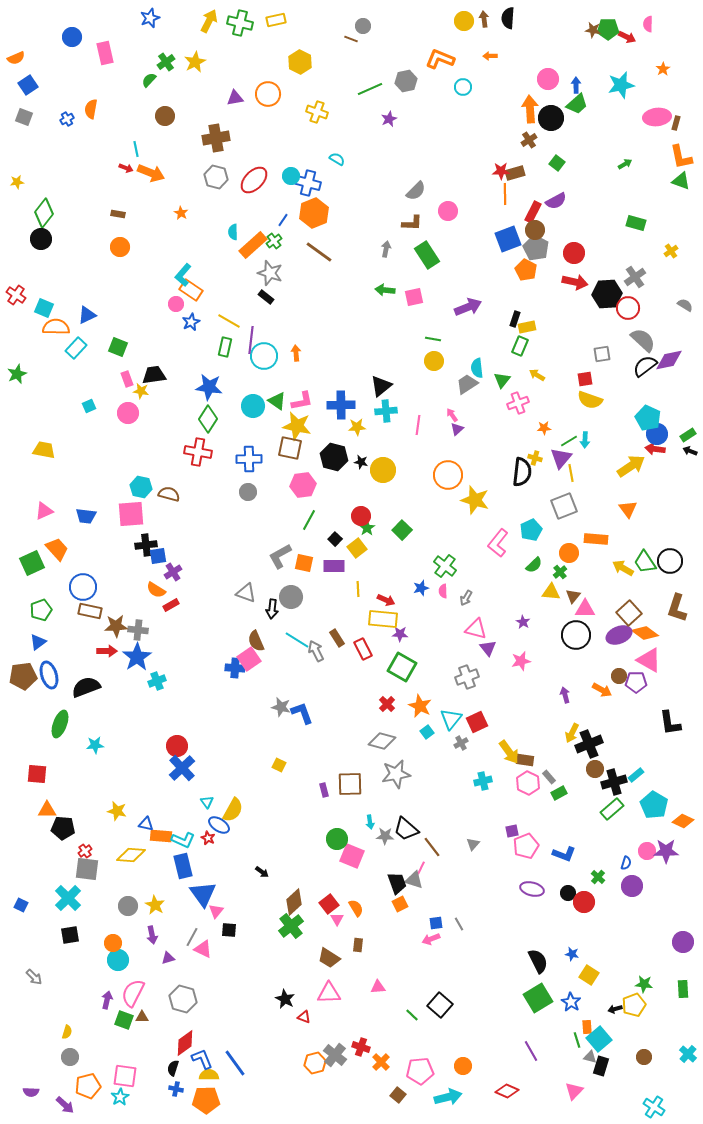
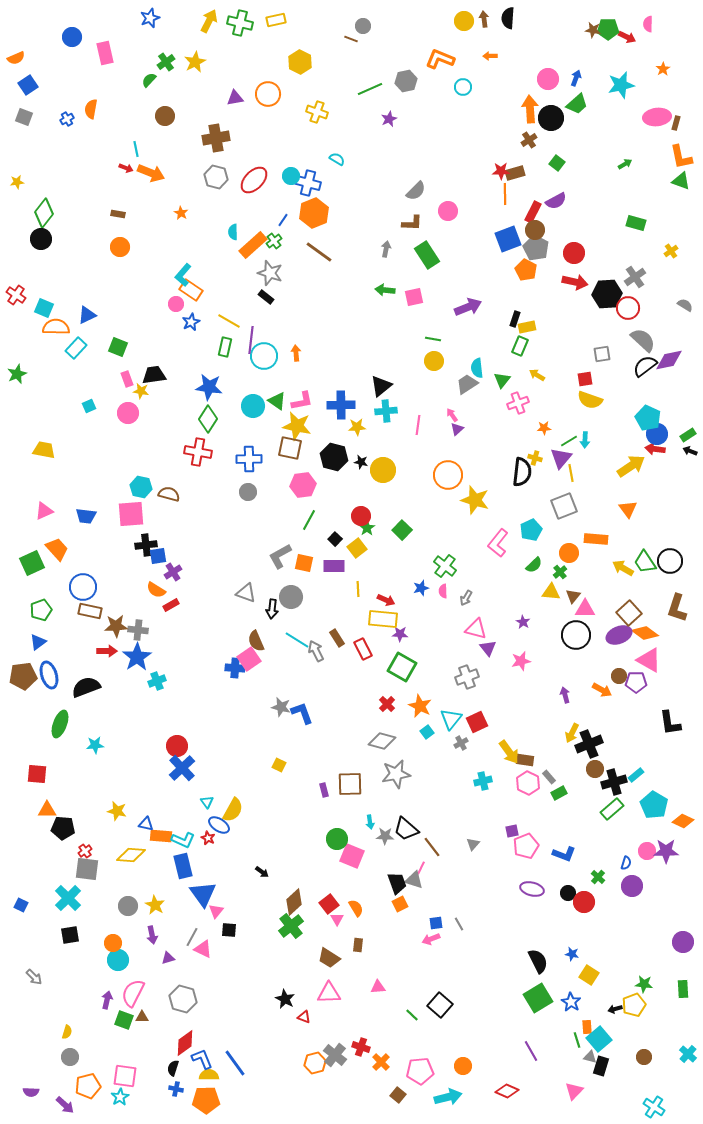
blue arrow at (576, 85): moved 7 px up; rotated 21 degrees clockwise
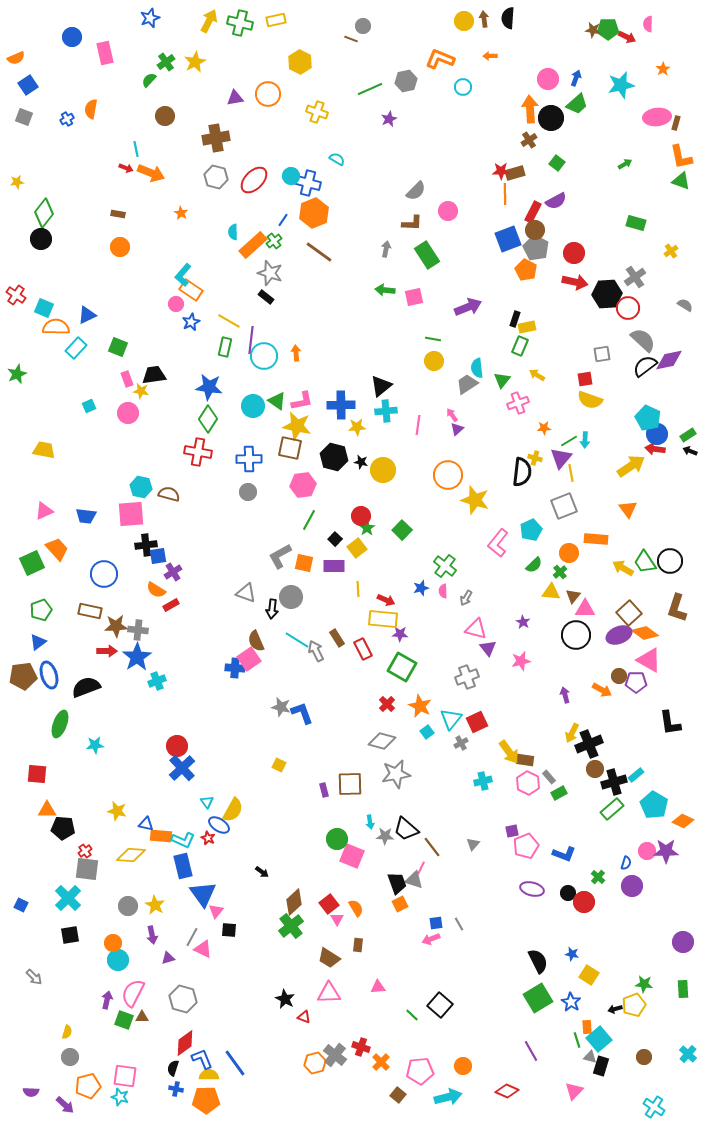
blue circle at (83, 587): moved 21 px right, 13 px up
cyan star at (120, 1097): rotated 24 degrees counterclockwise
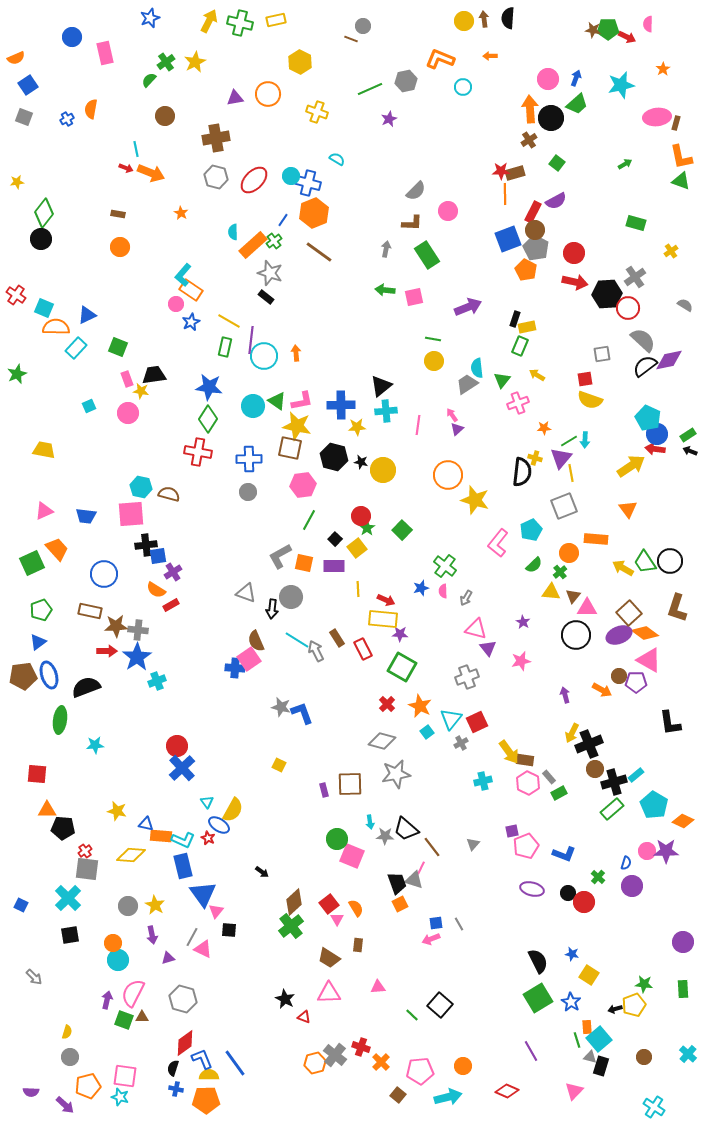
pink triangle at (585, 609): moved 2 px right, 1 px up
green ellipse at (60, 724): moved 4 px up; rotated 12 degrees counterclockwise
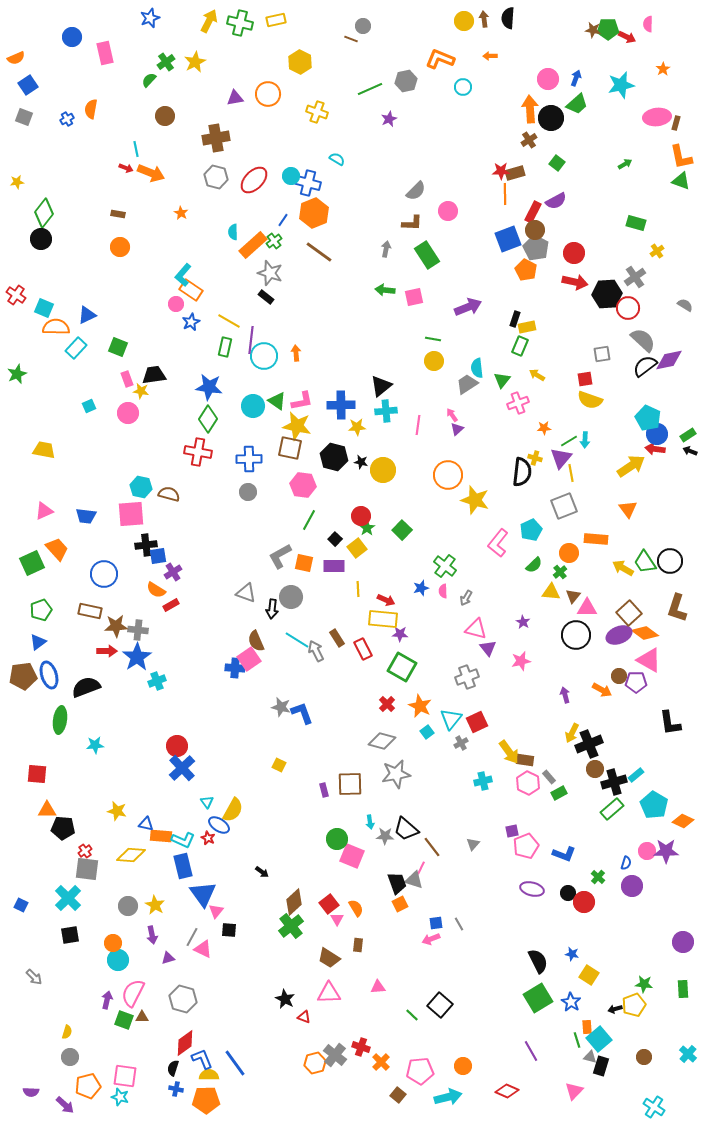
yellow cross at (671, 251): moved 14 px left
pink hexagon at (303, 485): rotated 15 degrees clockwise
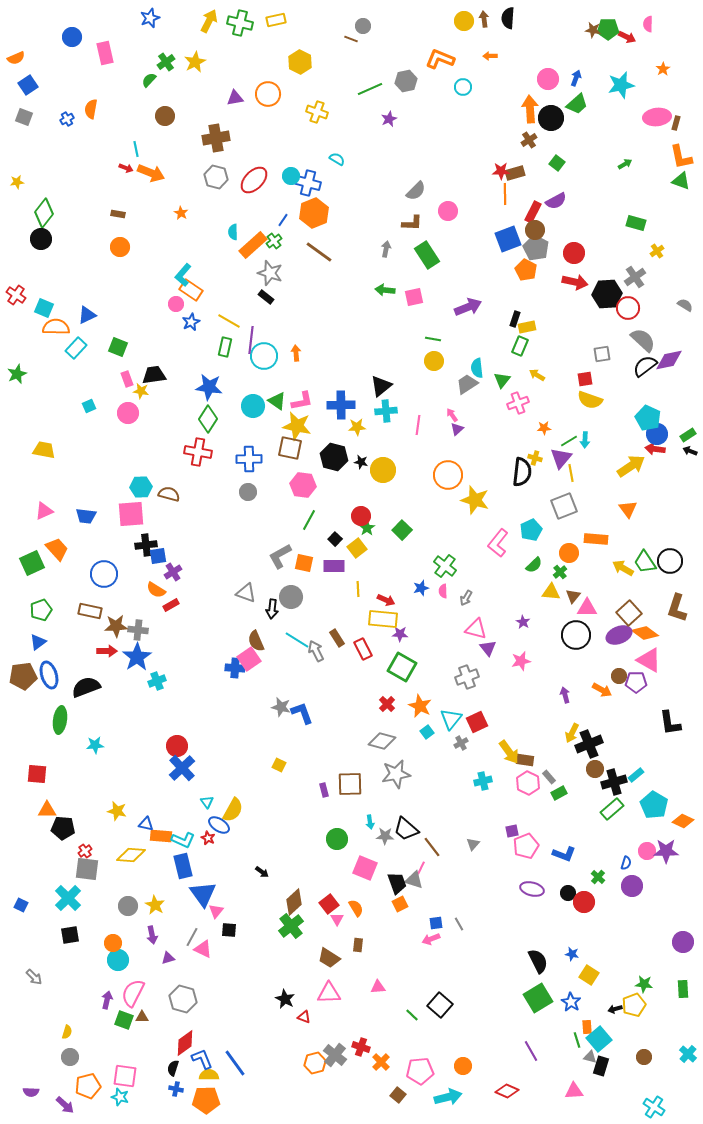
cyan hexagon at (141, 487): rotated 15 degrees counterclockwise
pink square at (352, 856): moved 13 px right, 12 px down
pink triangle at (574, 1091): rotated 42 degrees clockwise
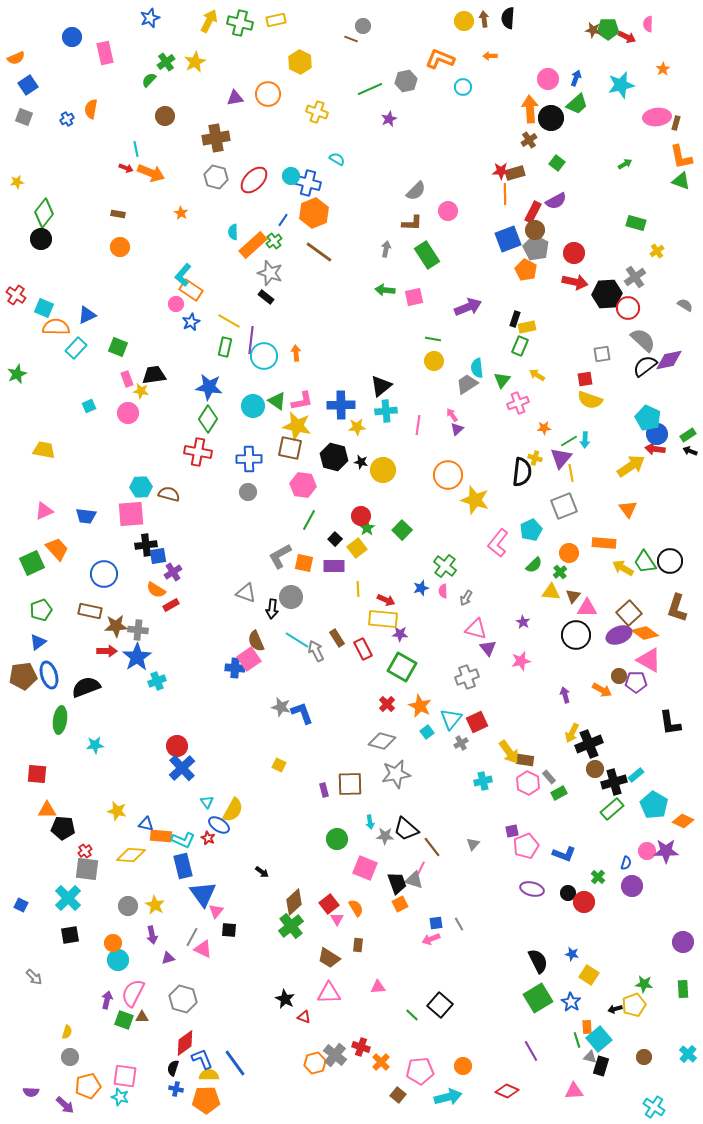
orange rectangle at (596, 539): moved 8 px right, 4 px down
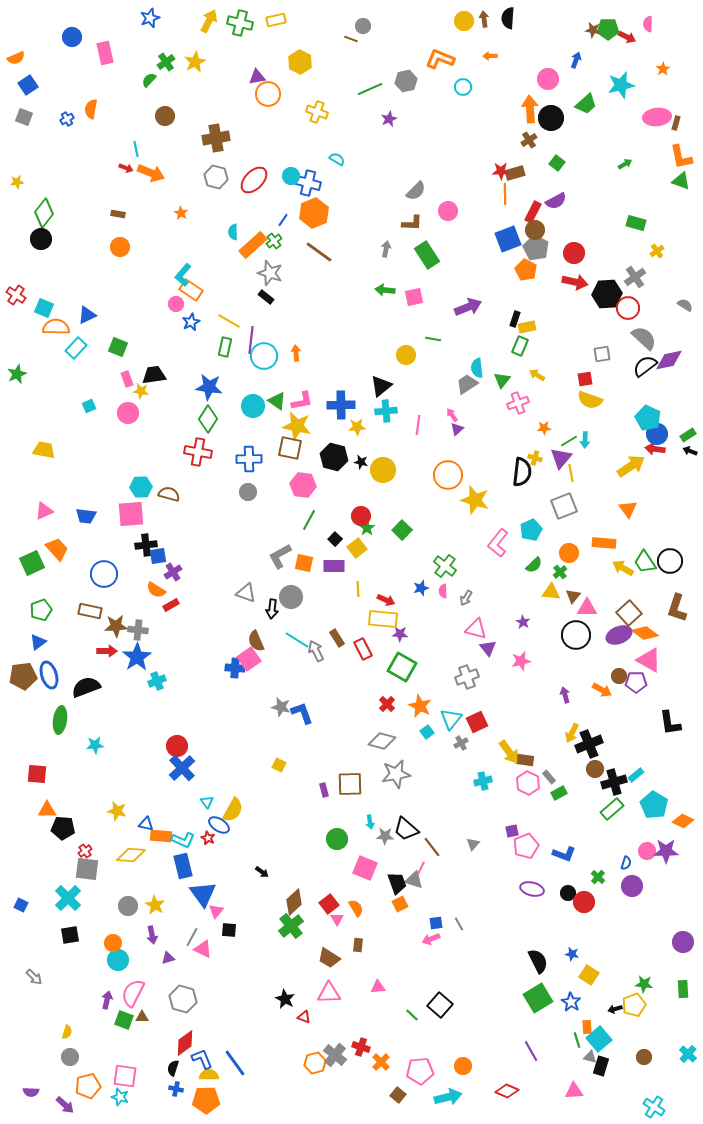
blue arrow at (576, 78): moved 18 px up
purple triangle at (235, 98): moved 22 px right, 21 px up
green trapezoid at (577, 104): moved 9 px right
gray semicircle at (643, 340): moved 1 px right, 2 px up
yellow circle at (434, 361): moved 28 px left, 6 px up
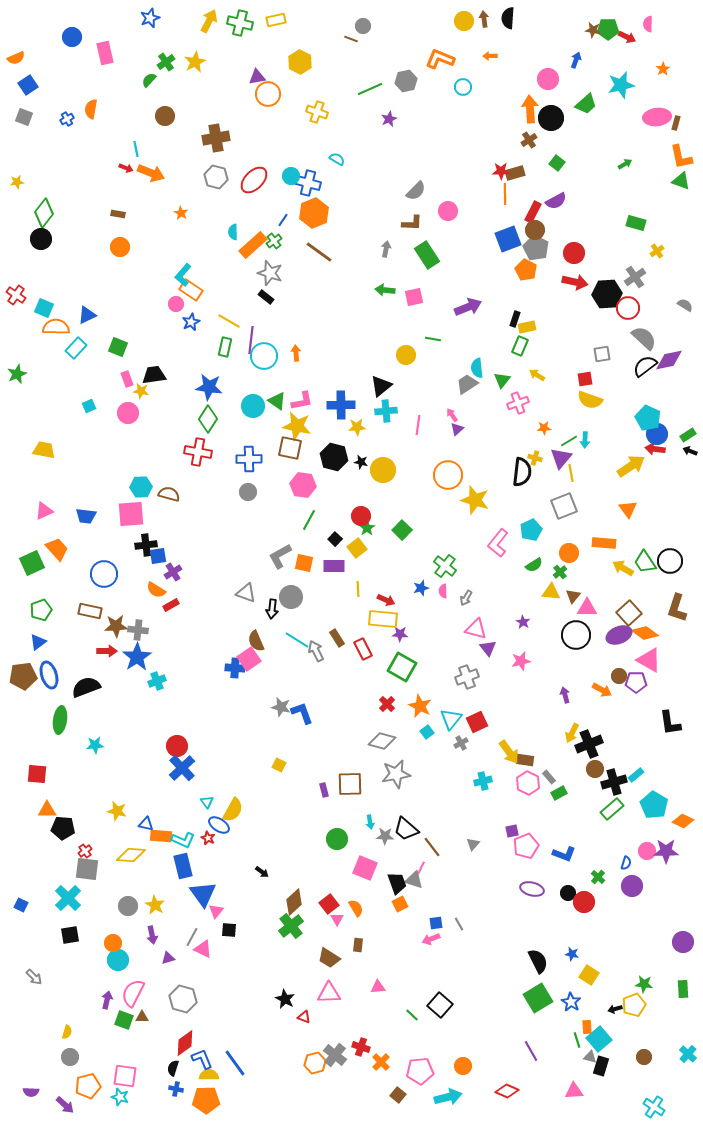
green semicircle at (534, 565): rotated 12 degrees clockwise
